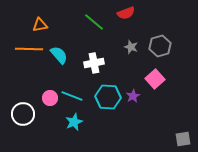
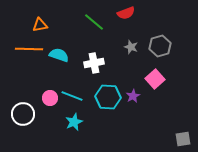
cyan semicircle: rotated 30 degrees counterclockwise
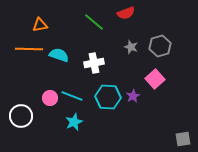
white circle: moved 2 px left, 2 px down
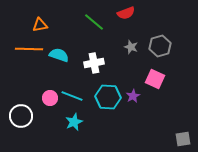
pink square: rotated 24 degrees counterclockwise
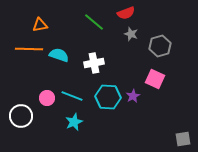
gray star: moved 13 px up
pink circle: moved 3 px left
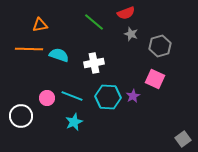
gray square: rotated 28 degrees counterclockwise
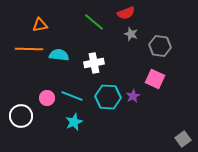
gray hexagon: rotated 25 degrees clockwise
cyan semicircle: rotated 12 degrees counterclockwise
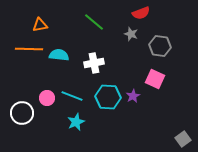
red semicircle: moved 15 px right
white circle: moved 1 px right, 3 px up
cyan star: moved 2 px right
